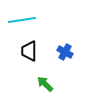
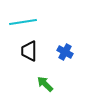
cyan line: moved 1 px right, 2 px down
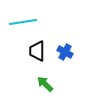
black trapezoid: moved 8 px right
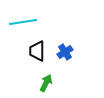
blue cross: rotated 28 degrees clockwise
green arrow: moved 1 px right, 1 px up; rotated 72 degrees clockwise
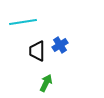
blue cross: moved 5 px left, 7 px up
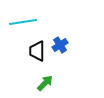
green arrow: moved 1 px left; rotated 18 degrees clockwise
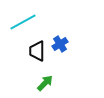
cyan line: rotated 20 degrees counterclockwise
blue cross: moved 1 px up
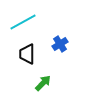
black trapezoid: moved 10 px left, 3 px down
green arrow: moved 2 px left
